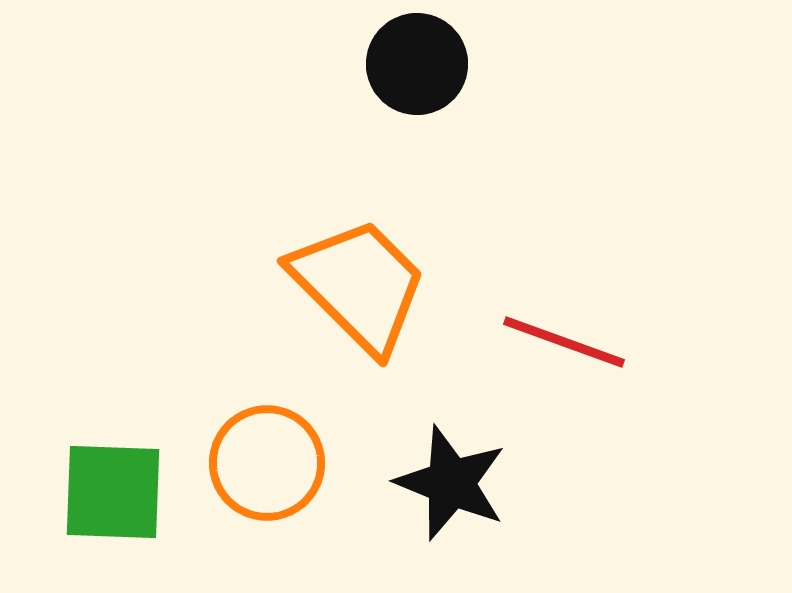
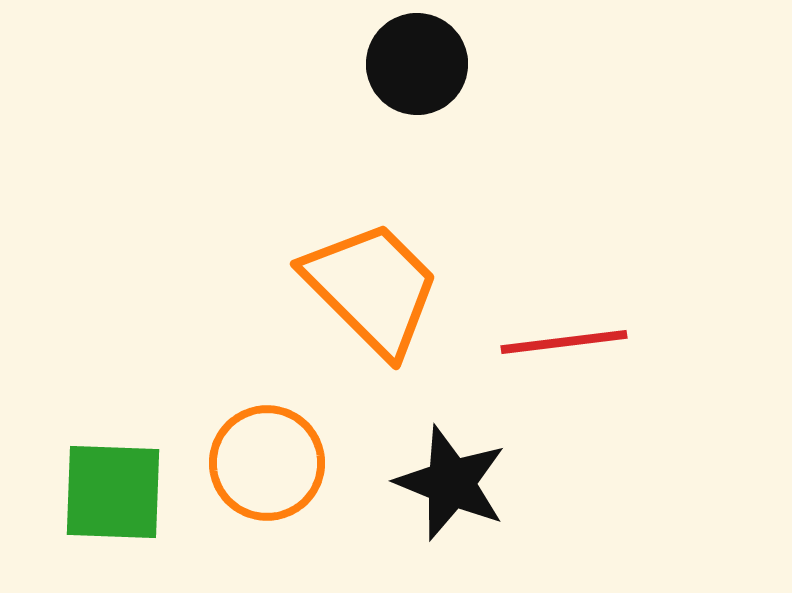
orange trapezoid: moved 13 px right, 3 px down
red line: rotated 27 degrees counterclockwise
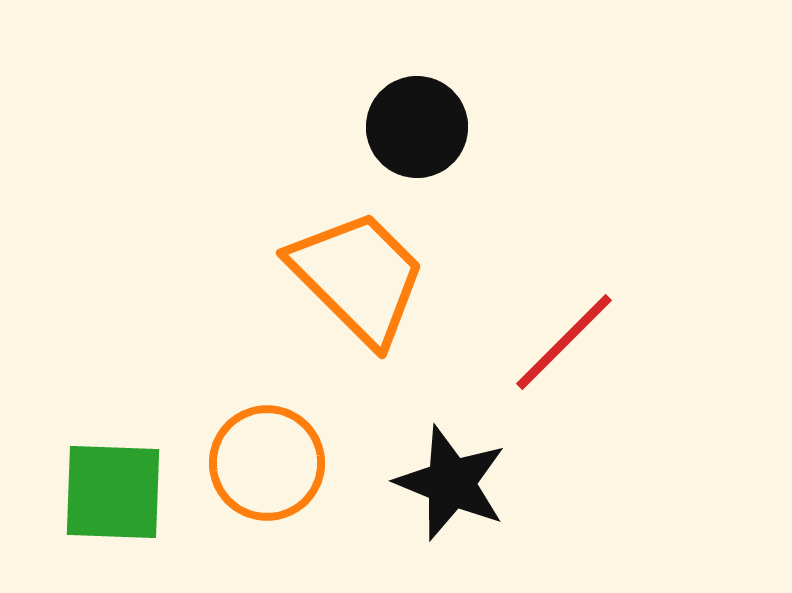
black circle: moved 63 px down
orange trapezoid: moved 14 px left, 11 px up
red line: rotated 38 degrees counterclockwise
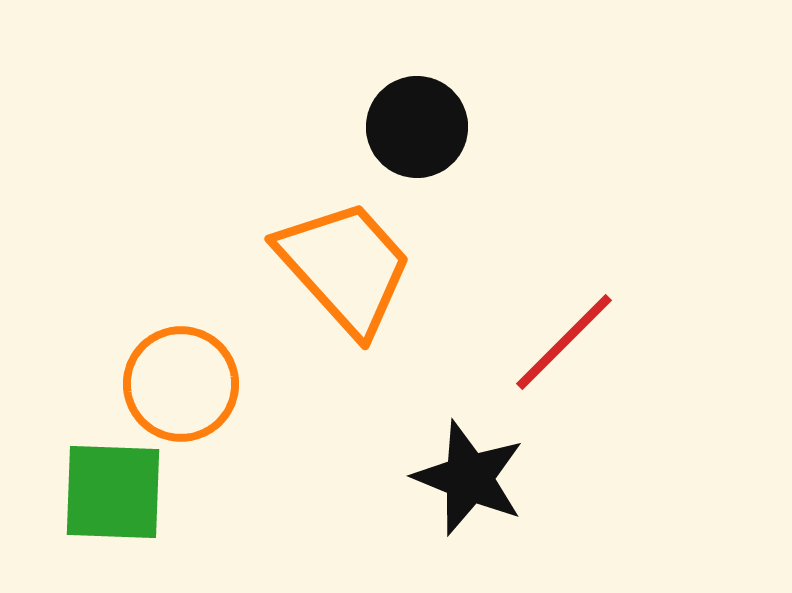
orange trapezoid: moved 13 px left, 10 px up; rotated 3 degrees clockwise
orange circle: moved 86 px left, 79 px up
black star: moved 18 px right, 5 px up
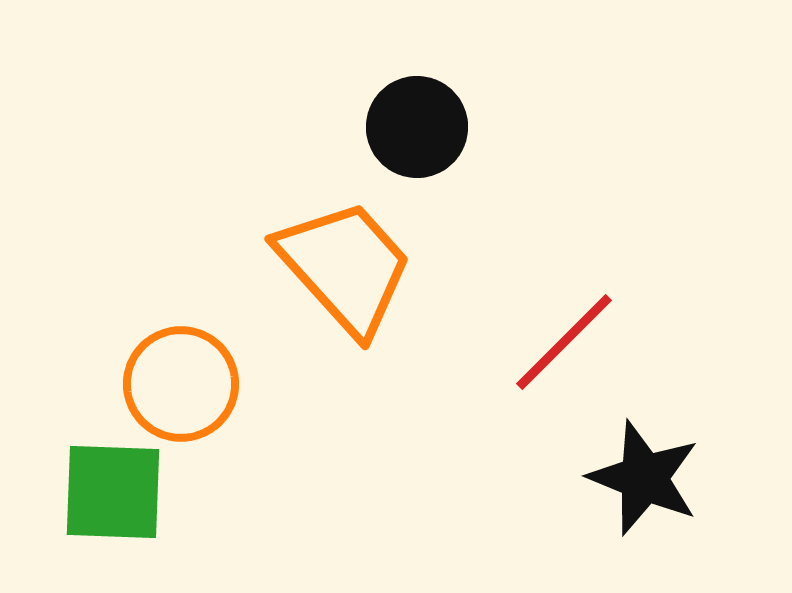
black star: moved 175 px right
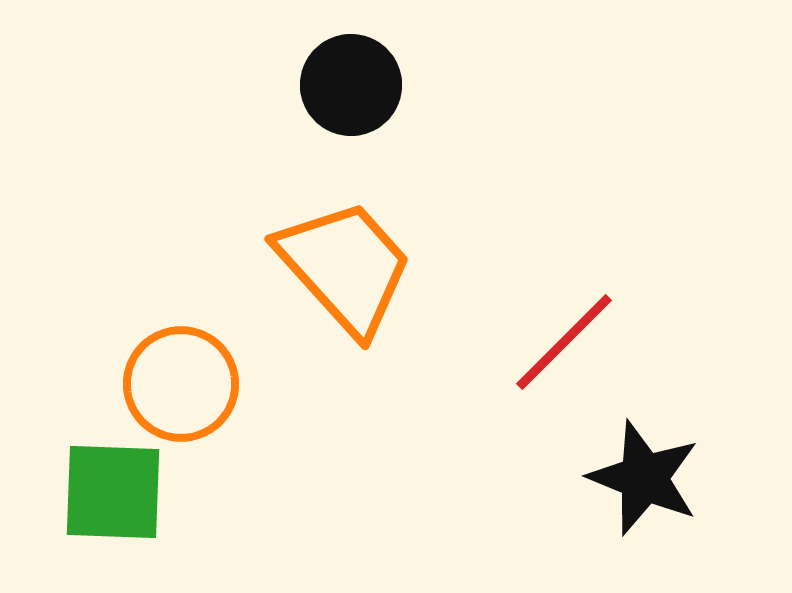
black circle: moved 66 px left, 42 px up
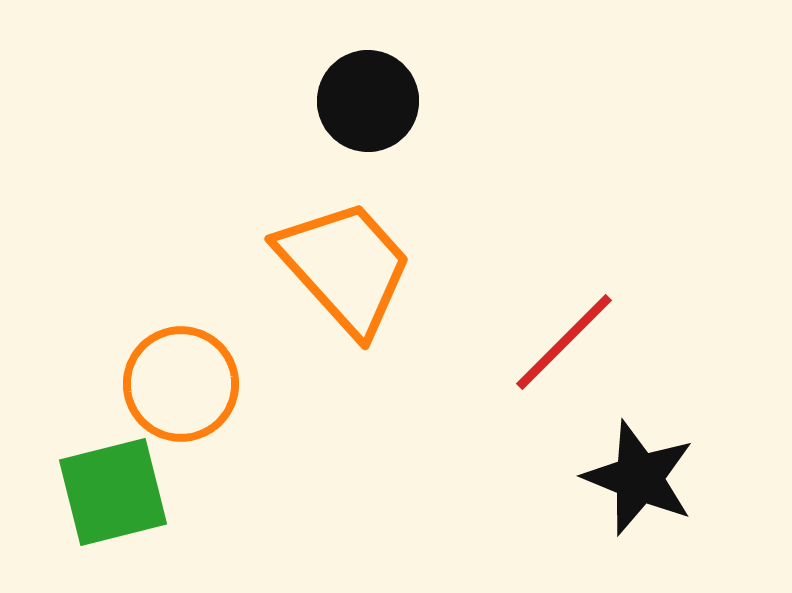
black circle: moved 17 px right, 16 px down
black star: moved 5 px left
green square: rotated 16 degrees counterclockwise
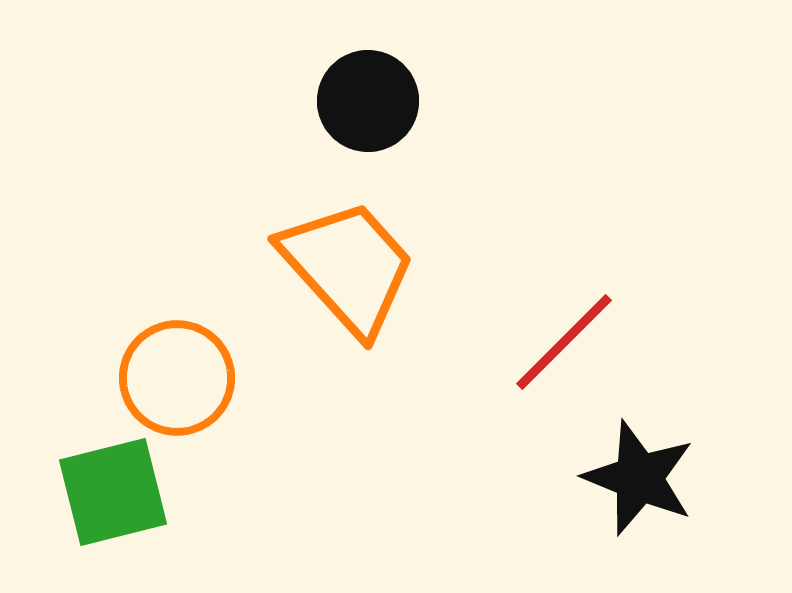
orange trapezoid: moved 3 px right
orange circle: moved 4 px left, 6 px up
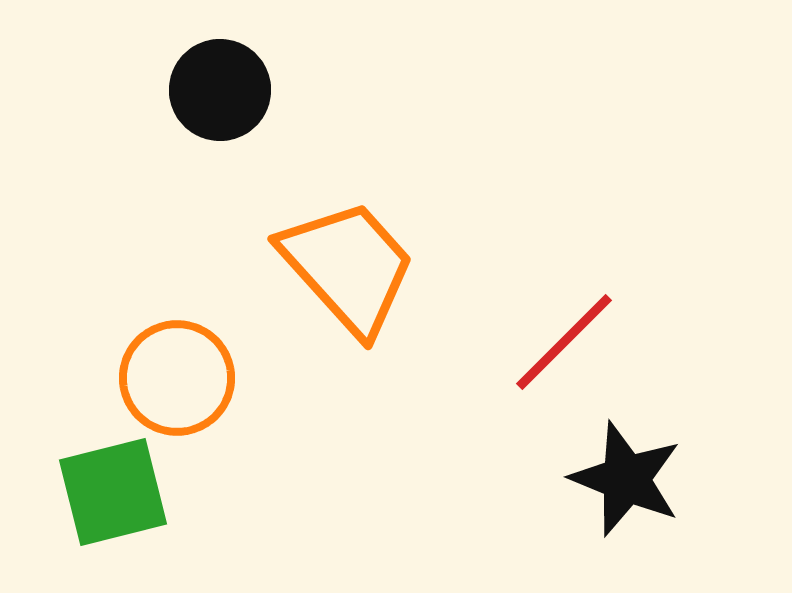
black circle: moved 148 px left, 11 px up
black star: moved 13 px left, 1 px down
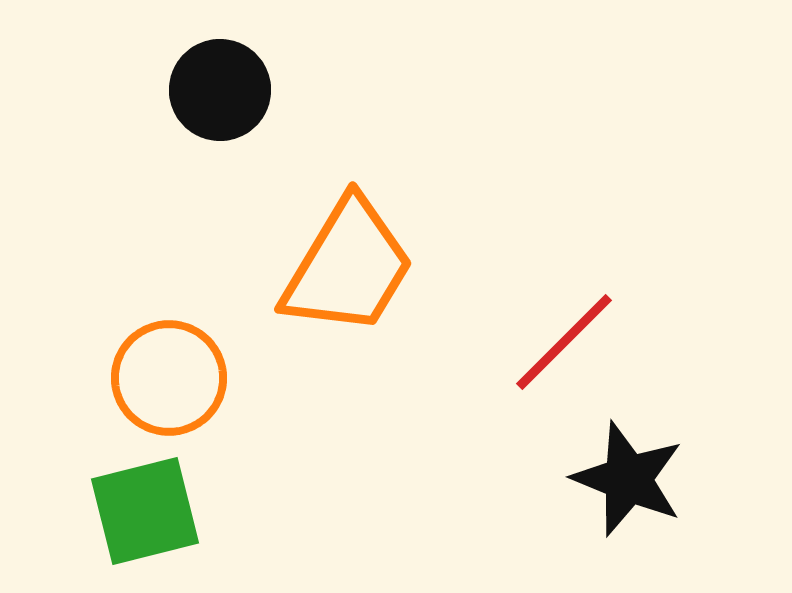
orange trapezoid: rotated 73 degrees clockwise
orange circle: moved 8 px left
black star: moved 2 px right
green square: moved 32 px right, 19 px down
